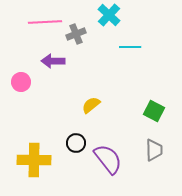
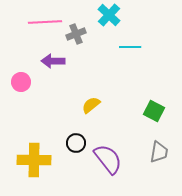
gray trapezoid: moved 5 px right, 2 px down; rotated 10 degrees clockwise
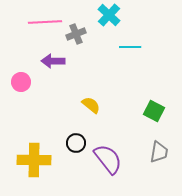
yellow semicircle: rotated 78 degrees clockwise
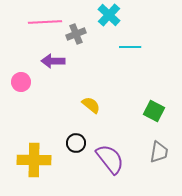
purple semicircle: moved 2 px right
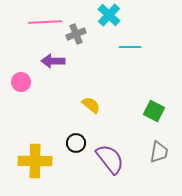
yellow cross: moved 1 px right, 1 px down
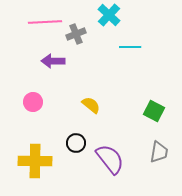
pink circle: moved 12 px right, 20 px down
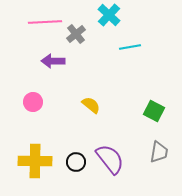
gray cross: rotated 18 degrees counterclockwise
cyan line: rotated 10 degrees counterclockwise
black circle: moved 19 px down
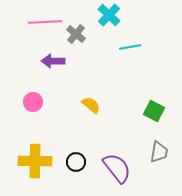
gray cross: rotated 12 degrees counterclockwise
purple semicircle: moved 7 px right, 9 px down
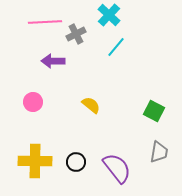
gray cross: rotated 24 degrees clockwise
cyan line: moved 14 px left; rotated 40 degrees counterclockwise
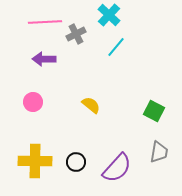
purple arrow: moved 9 px left, 2 px up
purple semicircle: rotated 80 degrees clockwise
